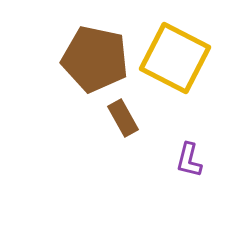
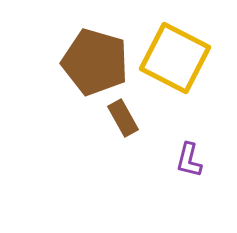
brown pentagon: moved 3 px down; rotated 4 degrees clockwise
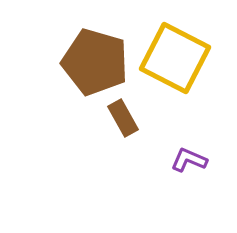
purple L-shape: rotated 99 degrees clockwise
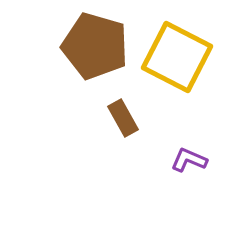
yellow square: moved 2 px right, 1 px up
brown pentagon: moved 16 px up
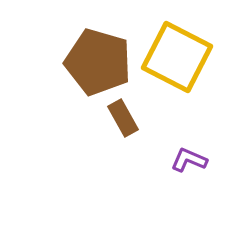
brown pentagon: moved 3 px right, 16 px down
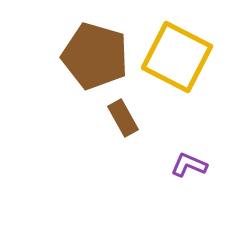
brown pentagon: moved 3 px left, 6 px up
purple L-shape: moved 5 px down
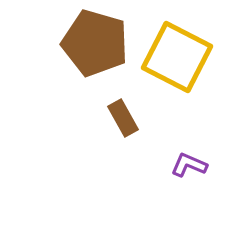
brown pentagon: moved 13 px up
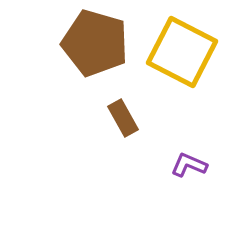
yellow square: moved 5 px right, 5 px up
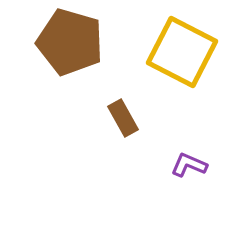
brown pentagon: moved 25 px left, 1 px up
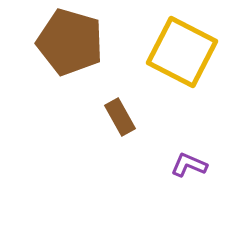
brown rectangle: moved 3 px left, 1 px up
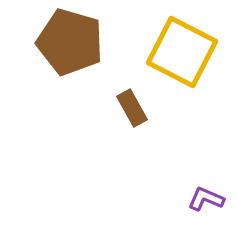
brown rectangle: moved 12 px right, 9 px up
purple L-shape: moved 17 px right, 34 px down
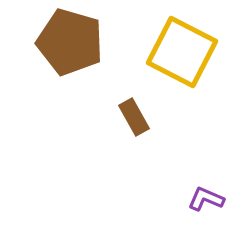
brown rectangle: moved 2 px right, 9 px down
